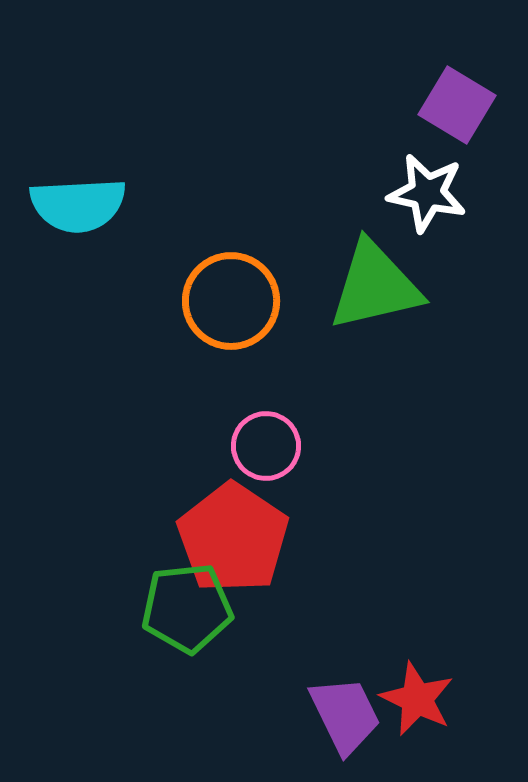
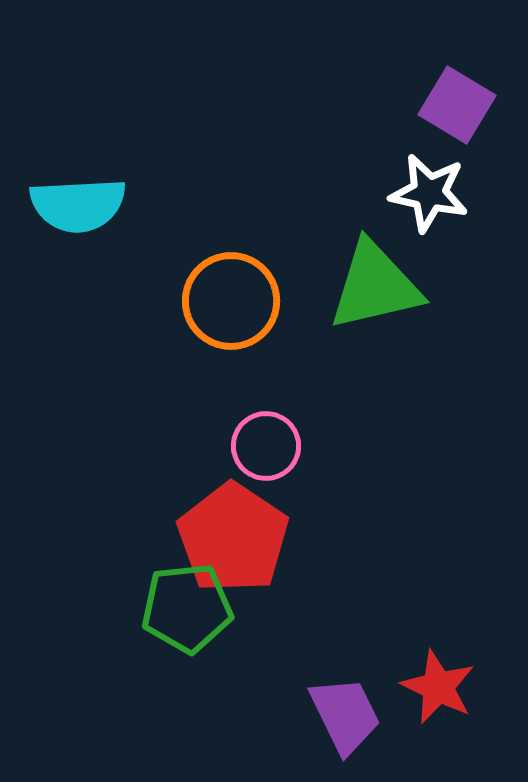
white star: moved 2 px right
red star: moved 21 px right, 12 px up
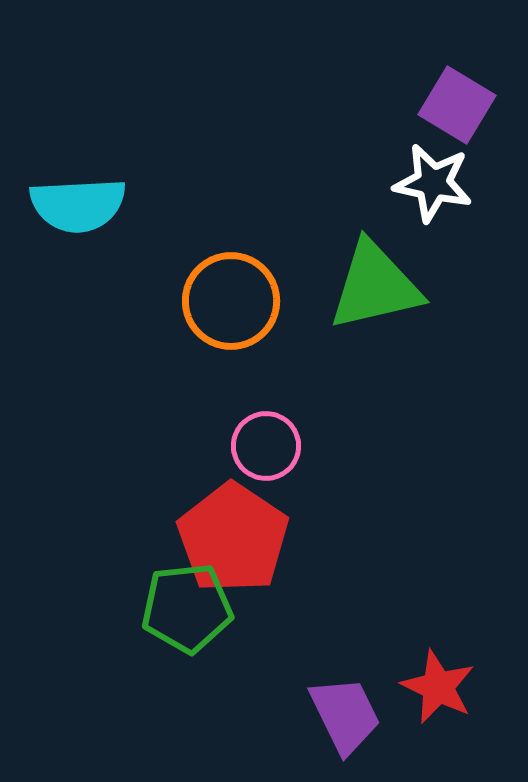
white star: moved 4 px right, 10 px up
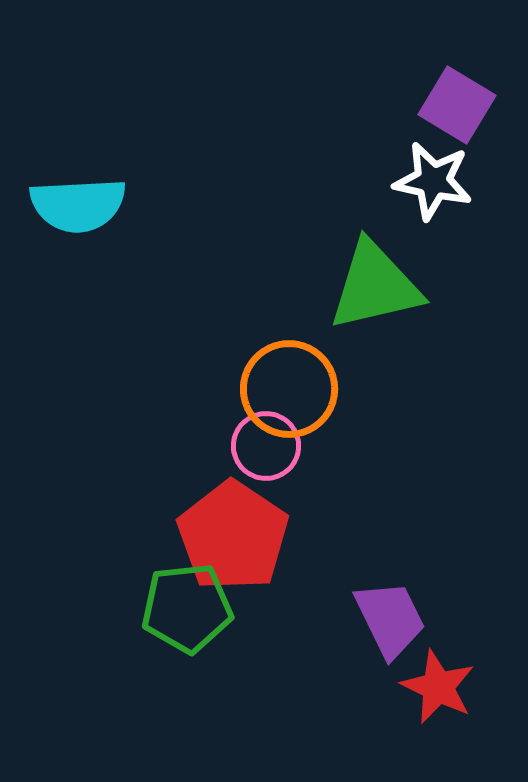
white star: moved 2 px up
orange circle: moved 58 px right, 88 px down
red pentagon: moved 2 px up
purple trapezoid: moved 45 px right, 96 px up
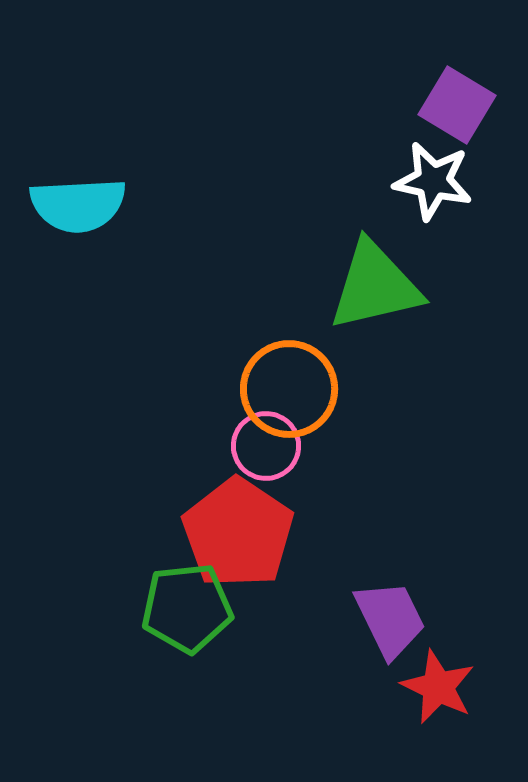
red pentagon: moved 5 px right, 3 px up
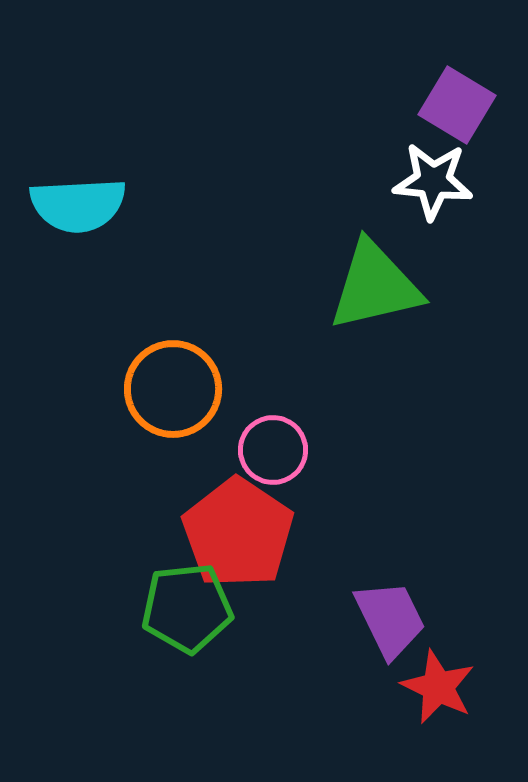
white star: rotated 6 degrees counterclockwise
orange circle: moved 116 px left
pink circle: moved 7 px right, 4 px down
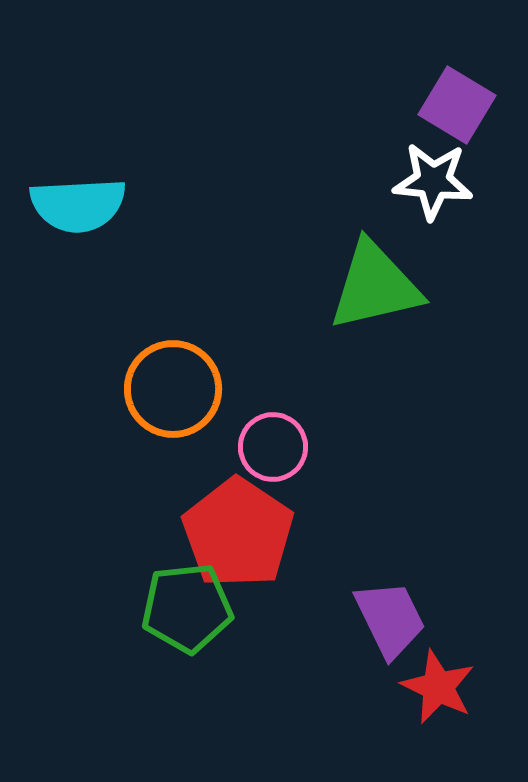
pink circle: moved 3 px up
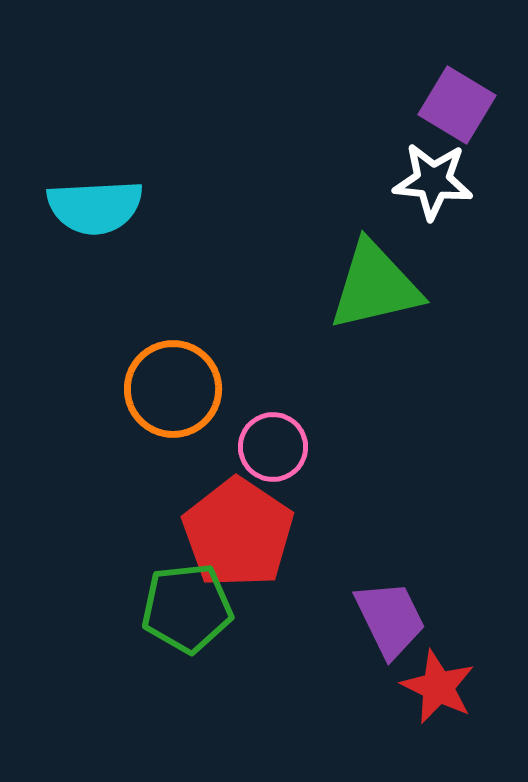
cyan semicircle: moved 17 px right, 2 px down
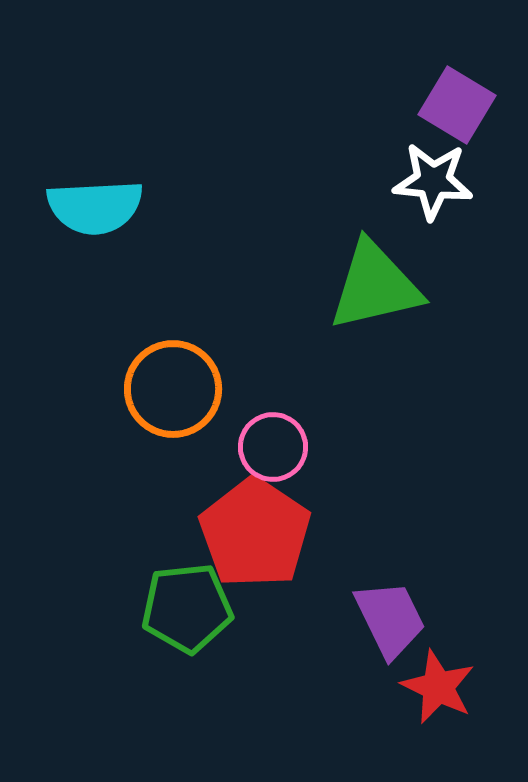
red pentagon: moved 17 px right
